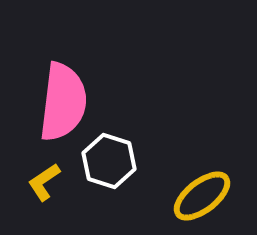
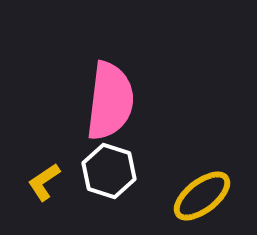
pink semicircle: moved 47 px right, 1 px up
white hexagon: moved 10 px down
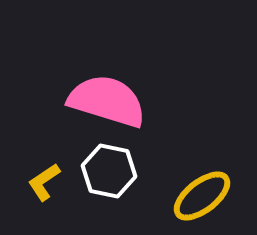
pink semicircle: moved 3 px left; rotated 80 degrees counterclockwise
white hexagon: rotated 6 degrees counterclockwise
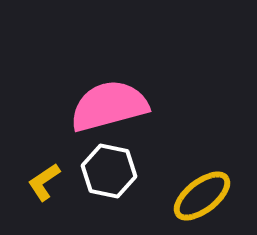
pink semicircle: moved 2 px right, 5 px down; rotated 32 degrees counterclockwise
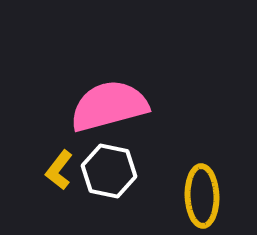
yellow L-shape: moved 15 px right, 12 px up; rotated 18 degrees counterclockwise
yellow ellipse: rotated 54 degrees counterclockwise
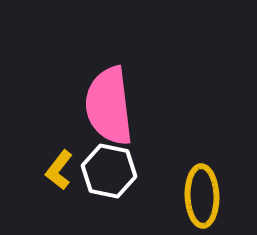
pink semicircle: rotated 82 degrees counterclockwise
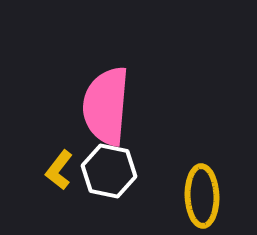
pink semicircle: moved 3 px left; rotated 12 degrees clockwise
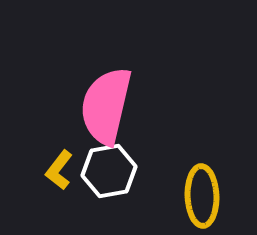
pink semicircle: rotated 8 degrees clockwise
white hexagon: rotated 22 degrees counterclockwise
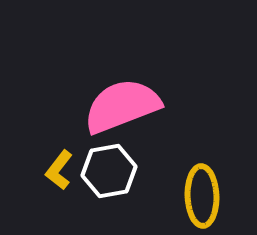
pink semicircle: moved 16 px right; rotated 56 degrees clockwise
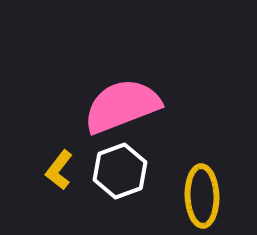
white hexagon: moved 11 px right; rotated 10 degrees counterclockwise
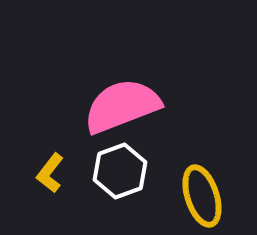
yellow L-shape: moved 9 px left, 3 px down
yellow ellipse: rotated 16 degrees counterclockwise
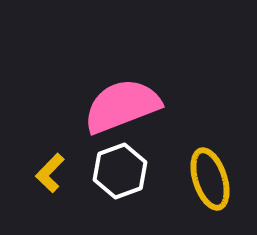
yellow L-shape: rotated 6 degrees clockwise
yellow ellipse: moved 8 px right, 17 px up
